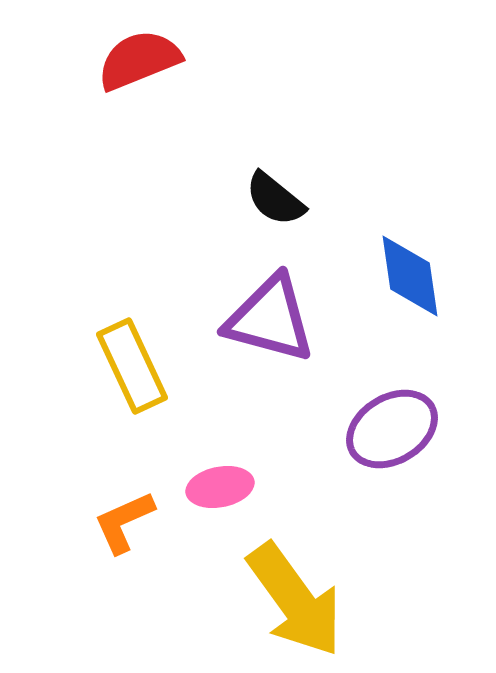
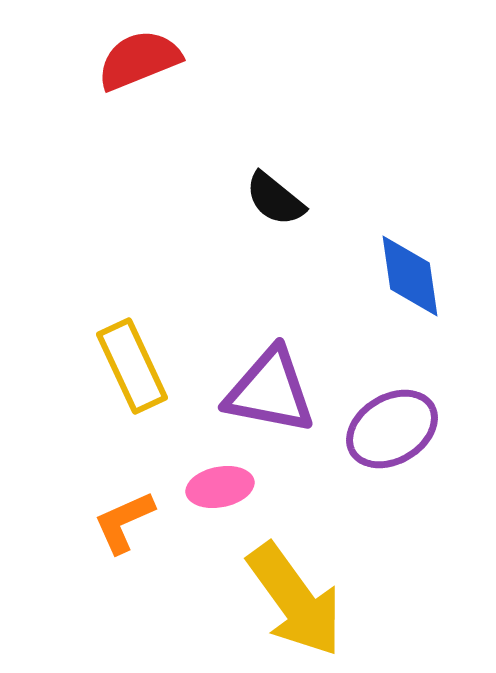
purple triangle: moved 72 px down; rotated 4 degrees counterclockwise
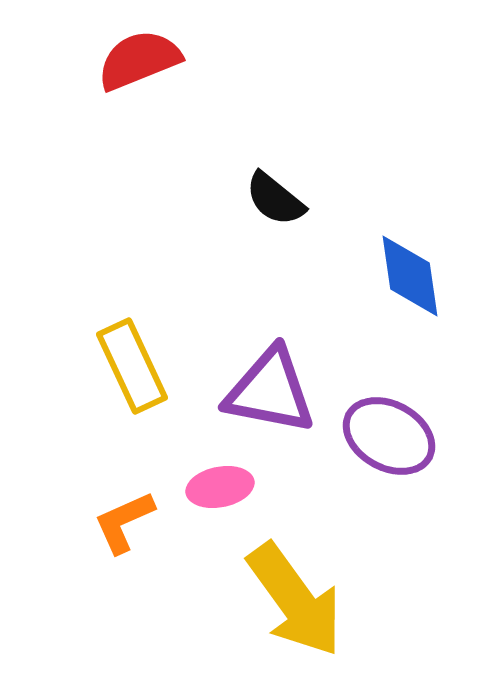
purple ellipse: moved 3 px left, 7 px down; rotated 60 degrees clockwise
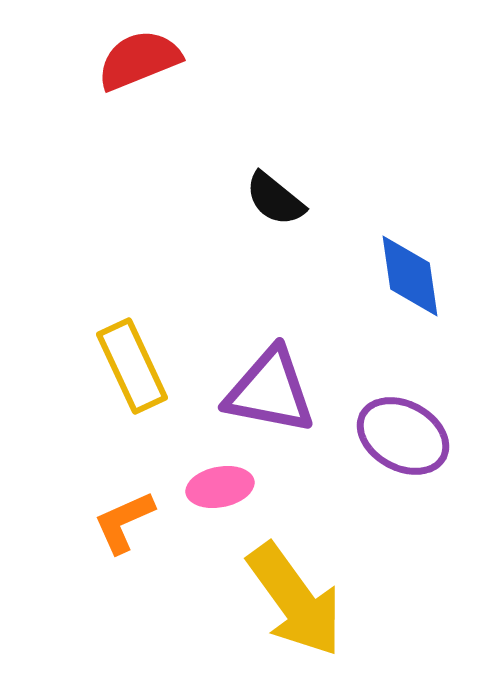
purple ellipse: moved 14 px right
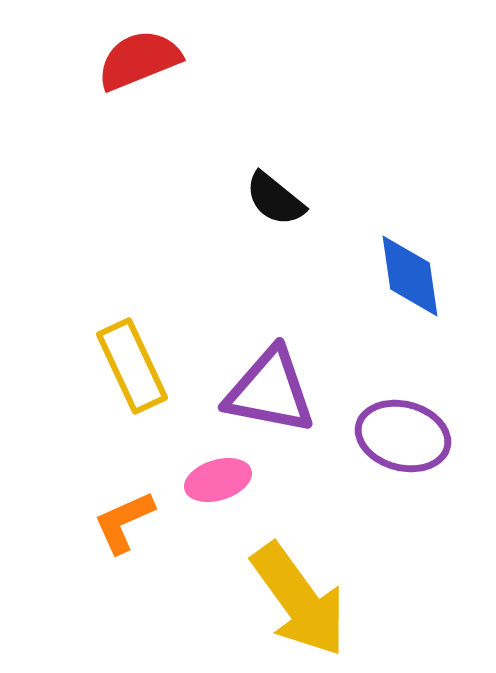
purple ellipse: rotated 14 degrees counterclockwise
pink ellipse: moved 2 px left, 7 px up; rotated 6 degrees counterclockwise
yellow arrow: moved 4 px right
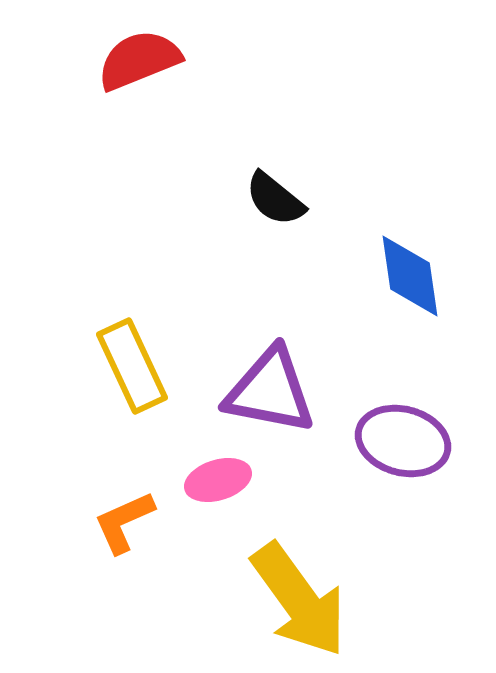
purple ellipse: moved 5 px down
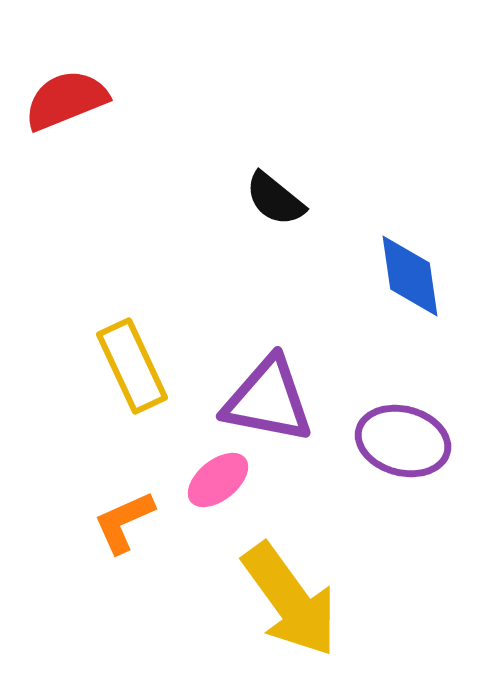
red semicircle: moved 73 px left, 40 px down
purple triangle: moved 2 px left, 9 px down
pink ellipse: rotated 22 degrees counterclockwise
yellow arrow: moved 9 px left
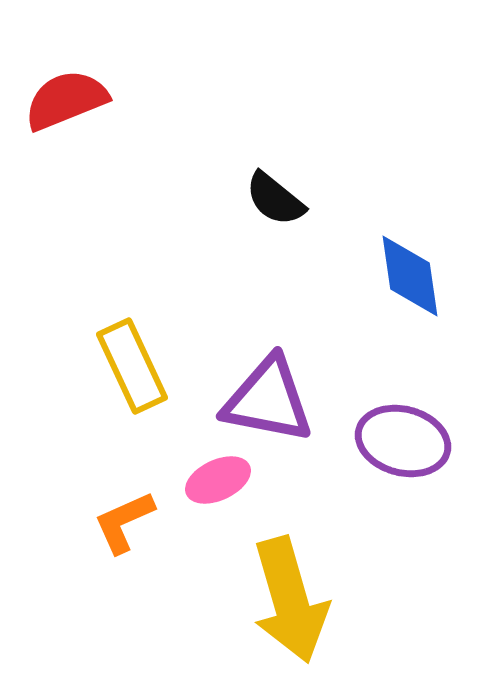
pink ellipse: rotated 14 degrees clockwise
yellow arrow: rotated 20 degrees clockwise
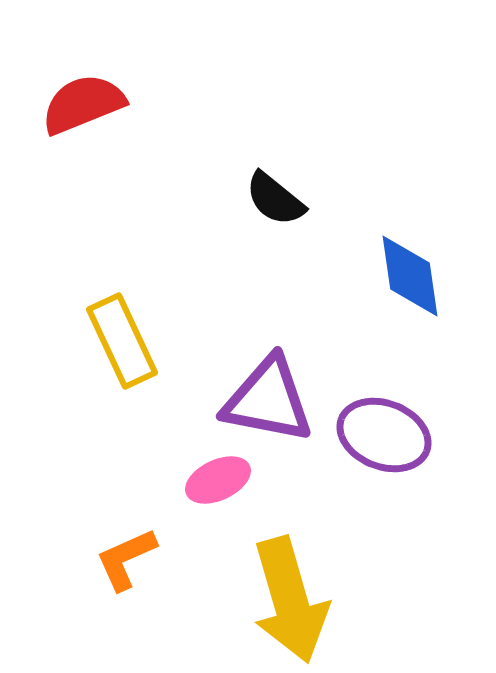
red semicircle: moved 17 px right, 4 px down
yellow rectangle: moved 10 px left, 25 px up
purple ellipse: moved 19 px left, 6 px up; rotated 6 degrees clockwise
orange L-shape: moved 2 px right, 37 px down
